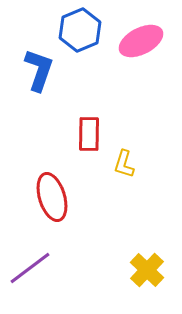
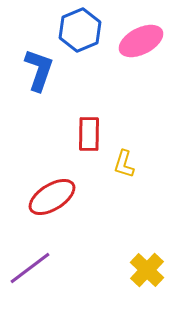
red ellipse: rotated 75 degrees clockwise
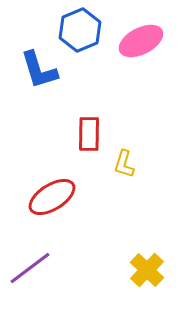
blue L-shape: rotated 144 degrees clockwise
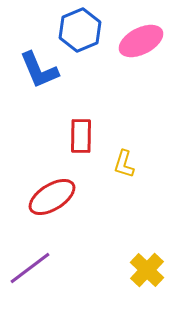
blue L-shape: rotated 6 degrees counterclockwise
red rectangle: moved 8 px left, 2 px down
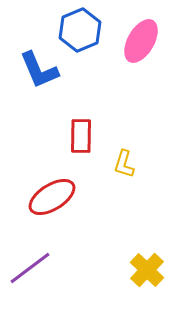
pink ellipse: rotated 33 degrees counterclockwise
